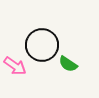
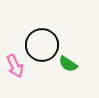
pink arrow: rotated 30 degrees clockwise
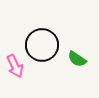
green semicircle: moved 9 px right, 5 px up
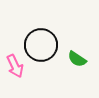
black circle: moved 1 px left
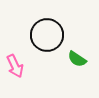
black circle: moved 6 px right, 10 px up
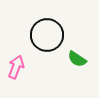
pink arrow: moved 1 px right, 1 px down; rotated 135 degrees counterclockwise
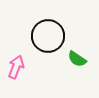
black circle: moved 1 px right, 1 px down
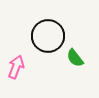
green semicircle: moved 2 px left, 1 px up; rotated 18 degrees clockwise
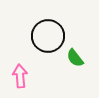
pink arrow: moved 4 px right, 9 px down; rotated 25 degrees counterclockwise
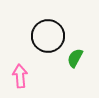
green semicircle: rotated 66 degrees clockwise
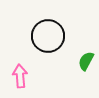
green semicircle: moved 11 px right, 3 px down
